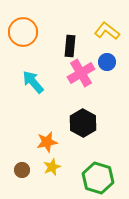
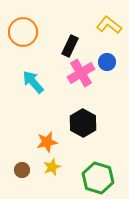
yellow L-shape: moved 2 px right, 6 px up
black rectangle: rotated 20 degrees clockwise
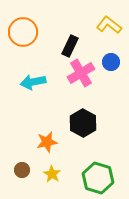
blue circle: moved 4 px right
cyan arrow: rotated 60 degrees counterclockwise
yellow star: moved 7 px down; rotated 18 degrees counterclockwise
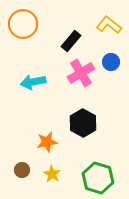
orange circle: moved 8 px up
black rectangle: moved 1 px right, 5 px up; rotated 15 degrees clockwise
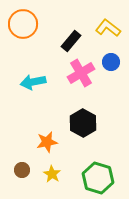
yellow L-shape: moved 1 px left, 3 px down
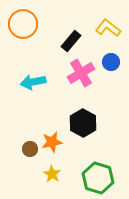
orange star: moved 5 px right
brown circle: moved 8 px right, 21 px up
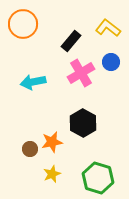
yellow star: rotated 18 degrees clockwise
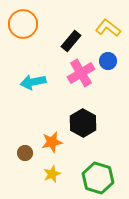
blue circle: moved 3 px left, 1 px up
brown circle: moved 5 px left, 4 px down
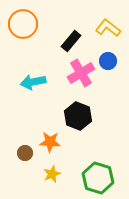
black hexagon: moved 5 px left, 7 px up; rotated 8 degrees counterclockwise
orange star: moved 2 px left; rotated 15 degrees clockwise
